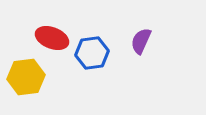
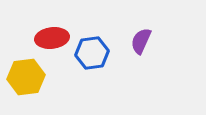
red ellipse: rotated 28 degrees counterclockwise
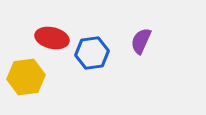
red ellipse: rotated 20 degrees clockwise
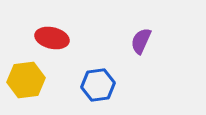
blue hexagon: moved 6 px right, 32 px down
yellow hexagon: moved 3 px down
